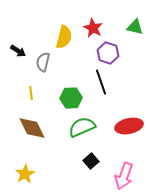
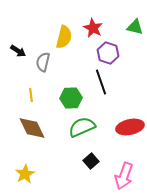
yellow line: moved 2 px down
red ellipse: moved 1 px right, 1 px down
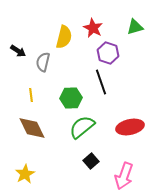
green triangle: rotated 30 degrees counterclockwise
green semicircle: rotated 16 degrees counterclockwise
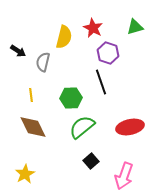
brown diamond: moved 1 px right, 1 px up
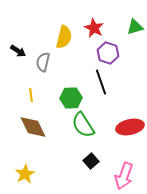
red star: moved 1 px right
green semicircle: moved 1 px right, 2 px up; rotated 84 degrees counterclockwise
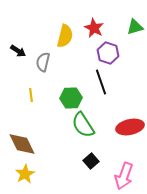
yellow semicircle: moved 1 px right, 1 px up
brown diamond: moved 11 px left, 17 px down
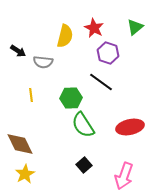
green triangle: rotated 24 degrees counterclockwise
gray semicircle: rotated 96 degrees counterclockwise
black line: rotated 35 degrees counterclockwise
brown diamond: moved 2 px left
black square: moved 7 px left, 4 px down
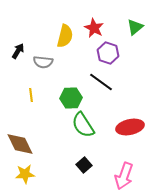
black arrow: rotated 91 degrees counterclockwise
yellow star: rotated 24 degrees clockwise
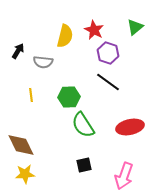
red star: moved 2 px down
black line: moved 7 px right
green hexagon: moved 2 px left, 1 px up
brown diamond: moved 1 px right, 1 px down
black square: rotated 28 degrees clockwise
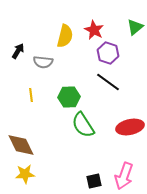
black square: moved 10 px right, 16 px down
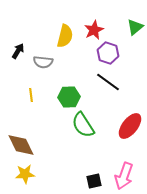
red star: rotated 18 degrees clockwise
red ellipse: moved 1 px up; rotated 40 degrees counterclockwise
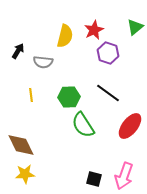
black line: moved 11 px down
black square: moved 2 px up; rotated 28 degrees clockwise
